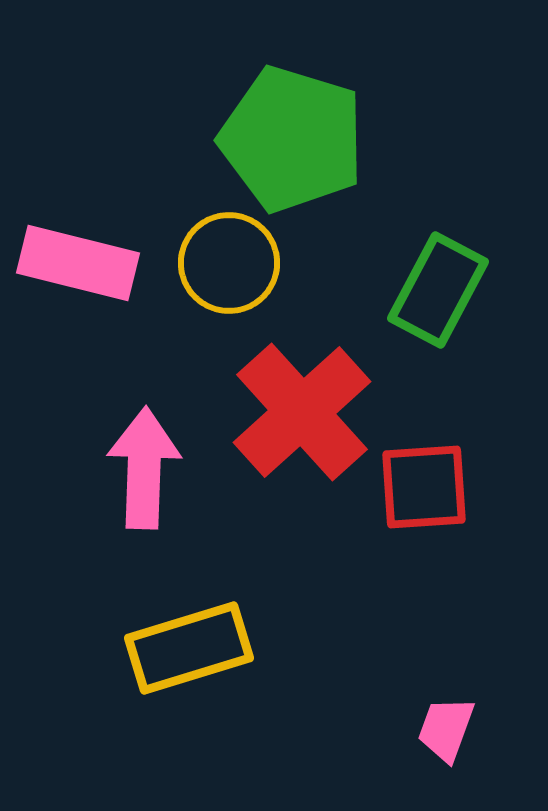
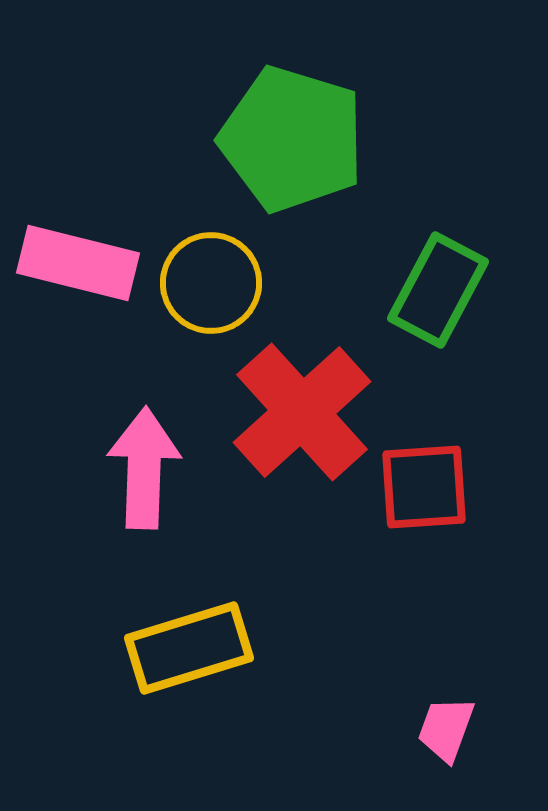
yellow circle: moved 18 px left, 20 px down
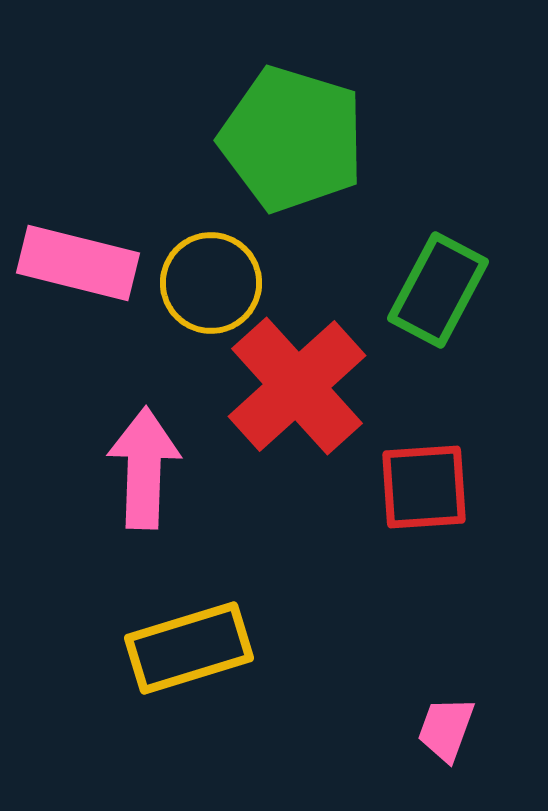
red cross: moved 5 px left, 26 px up
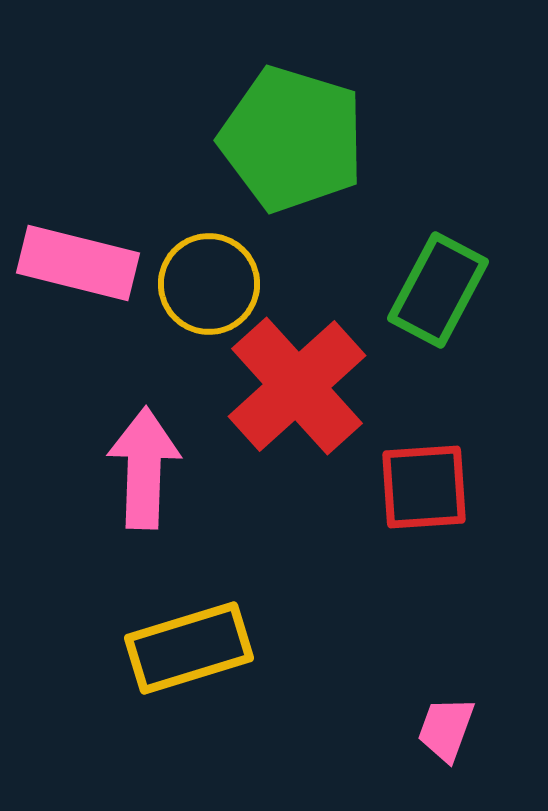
yellow circle: moved 2 px left, 1 px down
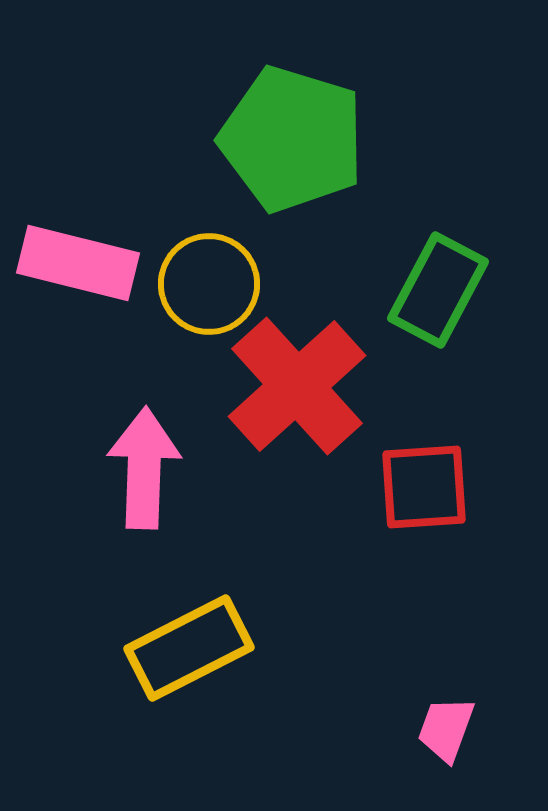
yellow rectangle: rotated 10 degrees counterclockwise
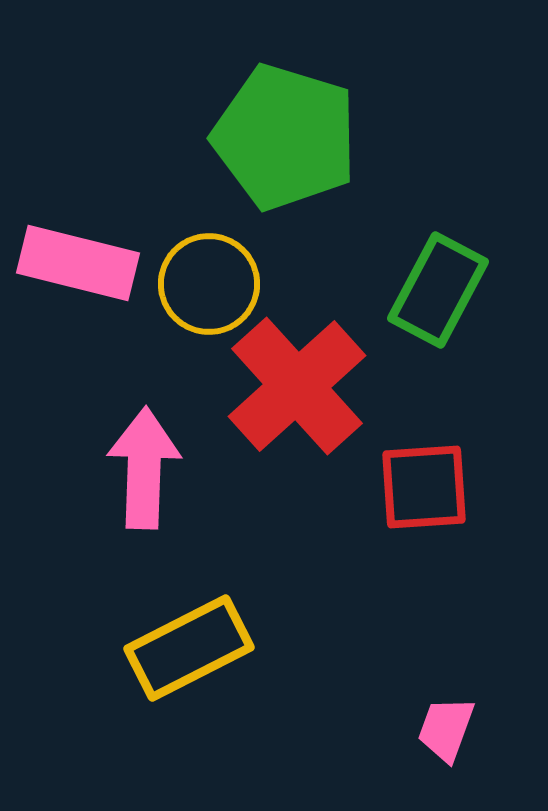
green pentagon: moved 7 px left, 2 px up
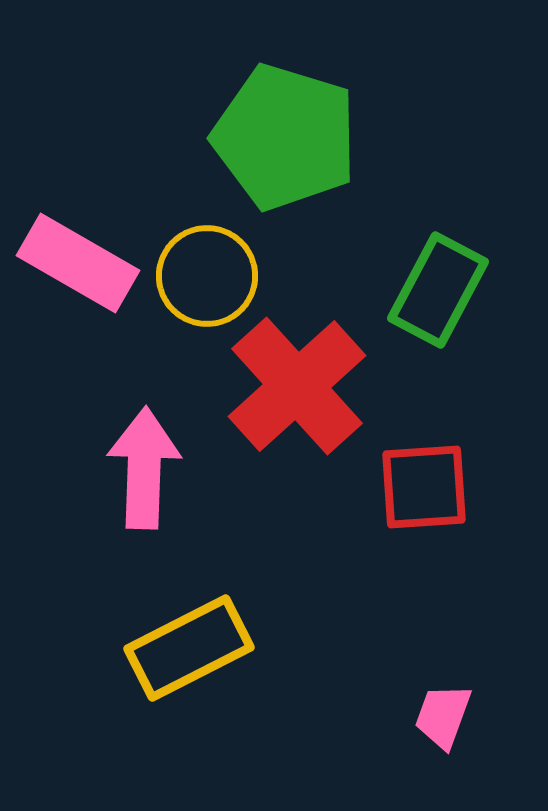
pink rectangle: rotated 16 degrees clockwise
yellow circle: moved 2 px left, 8 px up
pink trapezoid: moved 3 px left, 13 px up
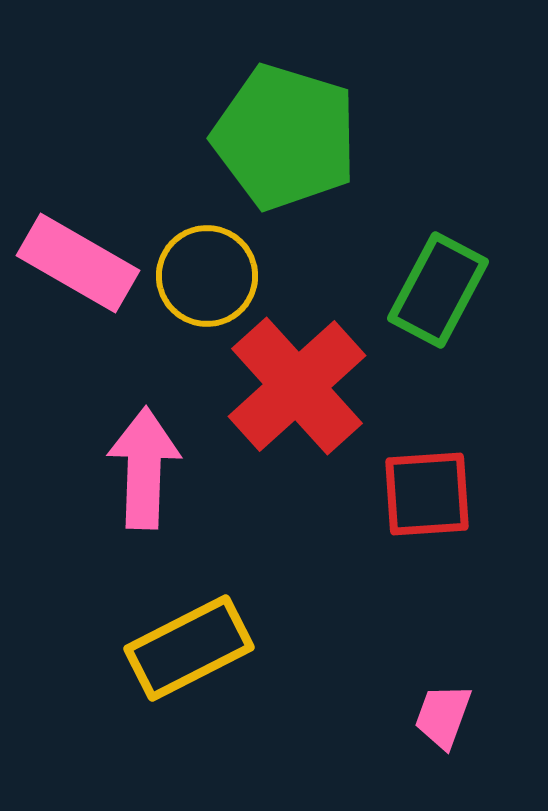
red square: moved 3 px right, 7 px down
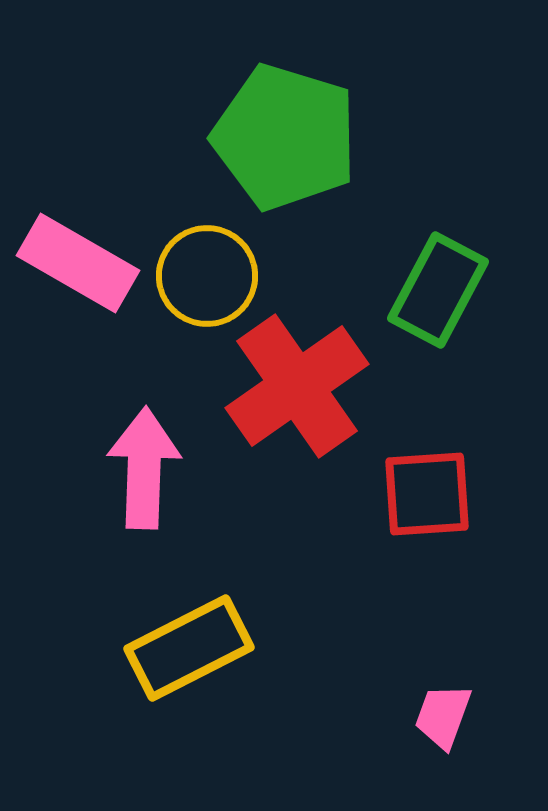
red cross: rotated 7 degrees clockwise
